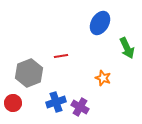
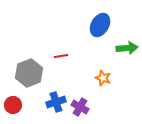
blue ellipse: moved 2 px down
green arrow: rotated 70 degrees counterclockwise
red circle: moved 2 px down
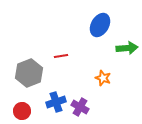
red circle: moved 9 px right, 6 px down
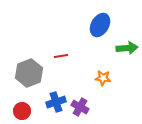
orange star: rotated 14 degrees counterclockwise
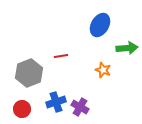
orange star: moved 8 px up; rotated 14 degrees clockwise
red circle: moved 2 px up
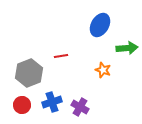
blue cross: moved 4 px left
red circle: moved 4 px up
